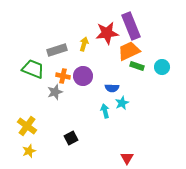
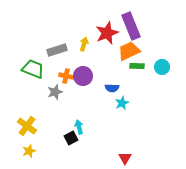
red star: rotated 15 degrees counterclockwise
green rectangle: rotated 16 degrees counterclockwise
orange cross: moved 3 px right
cyan arrow: moved 26 px left, 16 px down
red triangle: moved 2 px left
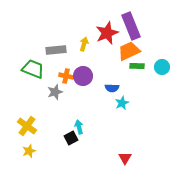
gray rectangle: moved 1 px left; rotated 12 degrees clockwise
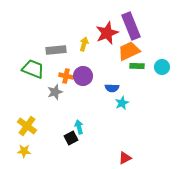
yellow star: moved 5 px left; rotated 24 degrees clockwise
red triangle: rotated 32 degrees clockwise
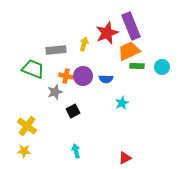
blue semicircle: moved 6 px left, 9 px up
cyan arrow: moved 3 px left, 24 px down
black square: moved 2 px right, 27 px up
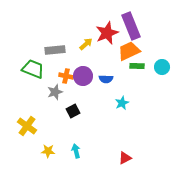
yellow arrow: moved 2 px right; rotated 32 degrees clockwise
gray rectangle: moved 1 px left
yellow star: moved 24 px right
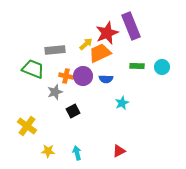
orange trapezoid: moved 29 px left, 2 px down
cyan arrow: moved 1 px right, 2 px down
red triangle: moved 6 px left, 7 px up
